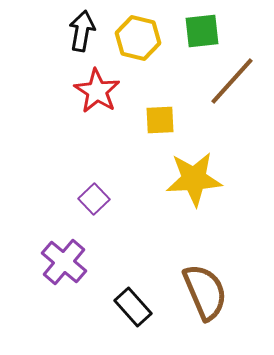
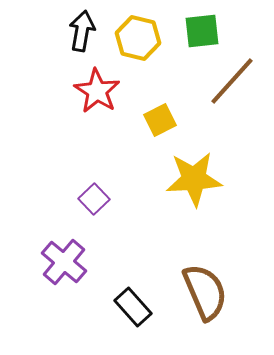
yellow square: rotated 24 degrees counterclockwise
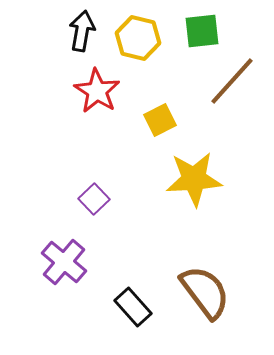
brown semicircle: rotated 14 degrees counterclockwise
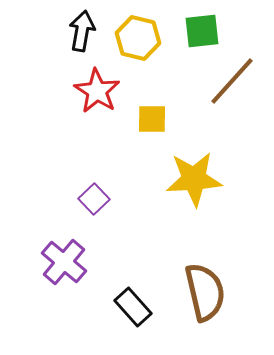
yellow square: moved 8 px left, 1 px up; rotated 28 degrees clockwise
brown semicircle: rotated 24 degrees clockwise
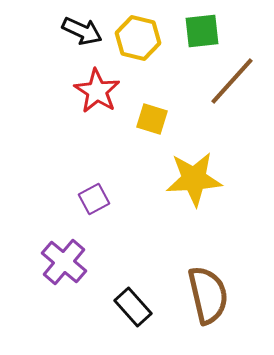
black arrow: rotated 105 degrees clockwise
yellow square: rotated 16 degrees clockwise
purple square: rotated 16 degrees clockwise
brown semicircle: moved 3 px right, 3 px down
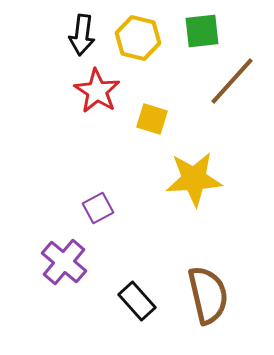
black arrow: moved 4 px down; rotated 72 degrees clockwise
purple square: moved 4 px right, 9 px down
black rectangle: moved 4 px right, 6 px up
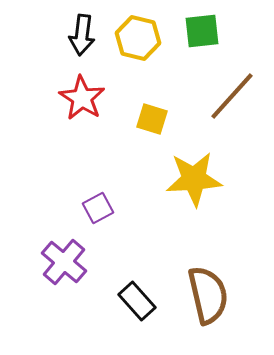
brown line: moved 15 px down
red star: moved 15 px left, 7 px down
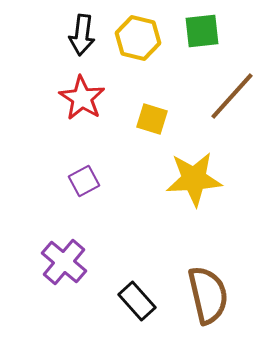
purple square: moved 14 px left, 27 px up
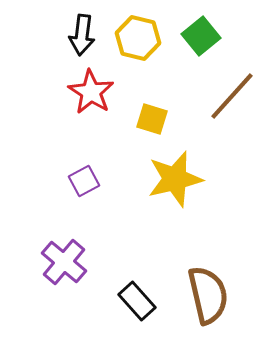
green square: moved 1 px left, 5 px down; rotated 33 degrees counterclockwise
red star: moved 9 px right, 6 px up
yellow star: moved 19 px left; rotated 10 degrees counterclockwise
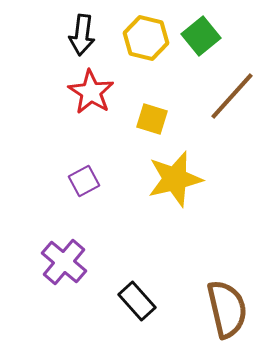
yellow hexagon: moved 8 px right
brown semicircle: moved 19 px right, 14 px down
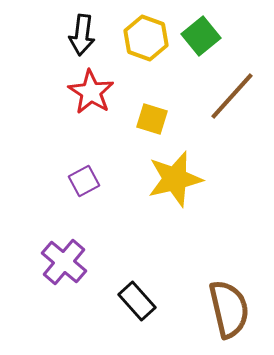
yellow hexagon: rotated 6 degrees clockwise
brown semicircle: moved 2 px right
